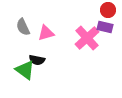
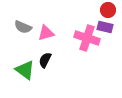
gray semicircle: rotated 42 degrees counterclockwise
pink cross: rotated 30 degrees counterclockwise
black semicircle: moved 8 px right; rotated 105 degrees clockwise
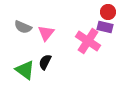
red circle: moved 2 px down
pink triangle: rotated 36 degrees counterclockwise
pink cross: moved 1 px right, 3 px down; rotated 15 degrees clockwise
black semicircle: moved 2 px down
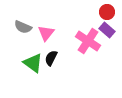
red circle: moved 1 px left
purple rectangle: moved 2 px right, 3 px down; rotated 28 degrees clockwise
black semicircle: moved 6 px right, 4 px up
green triangle: moved 8 px right, 7 px up
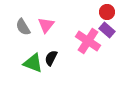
gray semicircle: rotated 36 degrees clockwise
pink triangle: moved 8 px up
green triangle: rotated 15 degrees counterclockwise
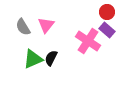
green triangle: moved 4 px up; rotated 45 degrees counterclockwise
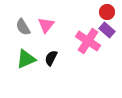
green triangle: moved 7 px left
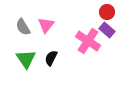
green triangle: rotated 40 degrees counterclockwise
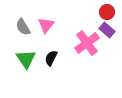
pink cross: moved 1 px left, 2 px down; rotated 20 degrees clockwise
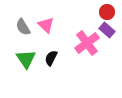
pink triangle: rotated 24 degrees counterclockwise
